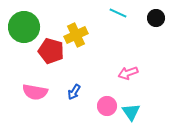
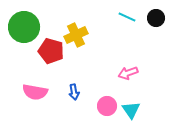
cyan line: moved 9 px right, 4 px down
blue arrow: rotated 42 degrees counterclockwise
cyan triangle: moved 2 px up
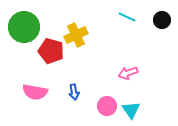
black circle: moved 6 px right, 2 px down
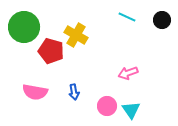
yellow cross: rotated 35 degrees counterclockwise
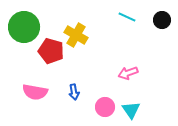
pink circle: moved 2 px left, 1 px down
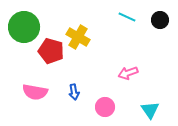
black circle: moved 2 px left
yellow cross: moved 2 px right, 2 px down
cyan triangle: moved 19 px right
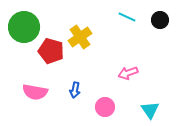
yellow cross: moved 2 px right; rotated 25 degrees clockwise
blue arrow: moved 1 px right, 2 px up; rotated 21 degrees clockwise
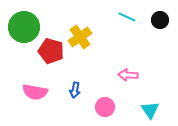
pink arrow: moved 2 px down; rotated 24 degrees clockwise
